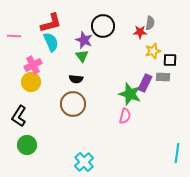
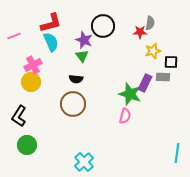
pink line: rotated 24 degrees counterclockwise
black square: moved 1 px right, 2 px down
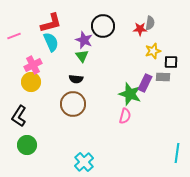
red star: moved 3 px up
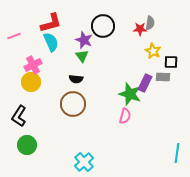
yellow star: rotated 28 degrees counterclockwise
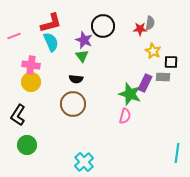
pink cross: moved 2 px left; rotated 36 degrees clockwise
black L-shape: moved 1 px left, 1 px up
